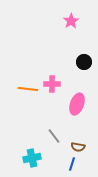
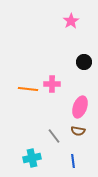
pink ellipse: moved 3 px right, 3 px down
brown semicircle: moved 16 px up
blue line: moved 1 px right, 3 px up; rotated 24 degrees counterclockwise
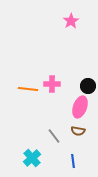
black circle: moved 4 px right, 24 px down
cyan cross: rotated 30 degrees counterclockwise
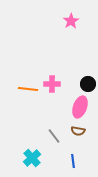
black circle: moved 2 px up
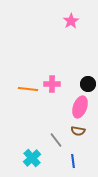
gray line: moved 2 px right, 4 px down
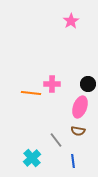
orange line: moved 3 px right, 4 px down
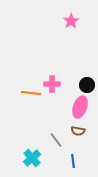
black circle: moved 1 px left, 1 px down
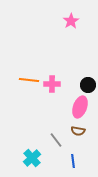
black circle: moved 1 px right
orange line: moved 2 px left, 13 px up
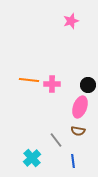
pink star: rotated 14 degrees clockwise
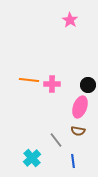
pink star: moved 1 px left, 1 px up; rotated 21 degrees counterclockwise
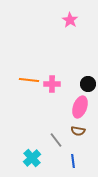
black circle: moved 1 px up
